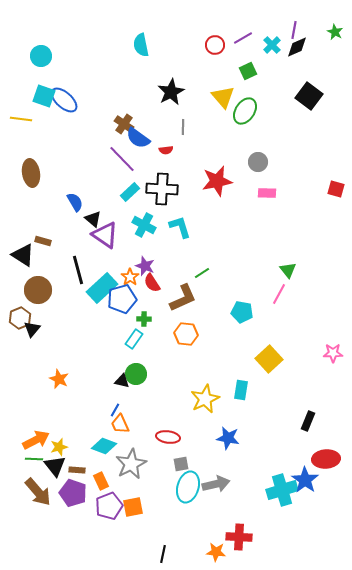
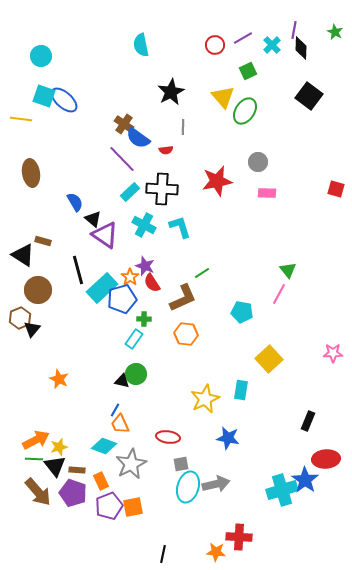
black diamond at (297, 47): moved 4 px right, 1 px down; rotated 65 degrees counterclockwise
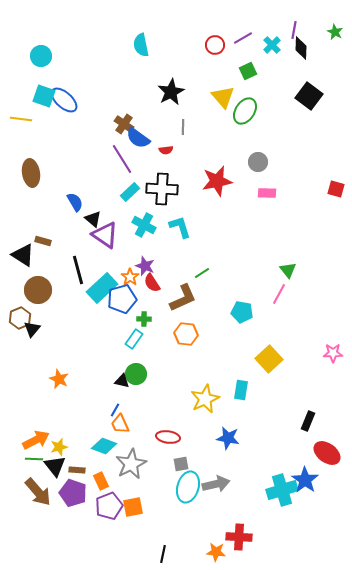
purple line at (122, 159): rotated 12 degrees clockwise
red ellipse at (326, 459): moved 1 px right, 6 px up; rotated 40 degrees clockwise
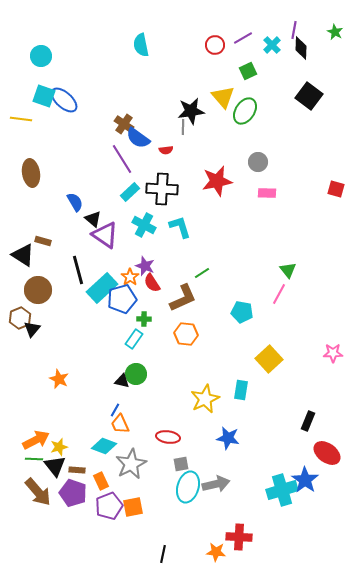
black star at (171, 92): moved 20 px right, 19 px down; rotated 20 degrees clockwise
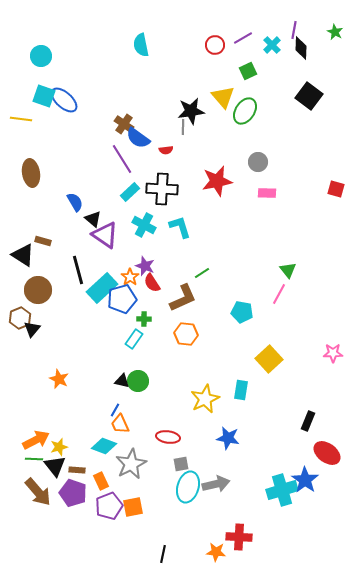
green circle at (136, 374): moved 2 px right, 7 px down
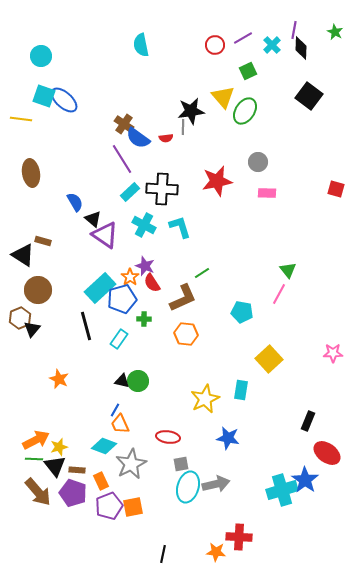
red semicircle at (166, 150): moved 12 px up
black line at (78, 270): moved 8 px right, 56 px down
cyan rectangle at (102, 288): moved 2 px left
cyan rectangle at (134, 339): moved 15 px left
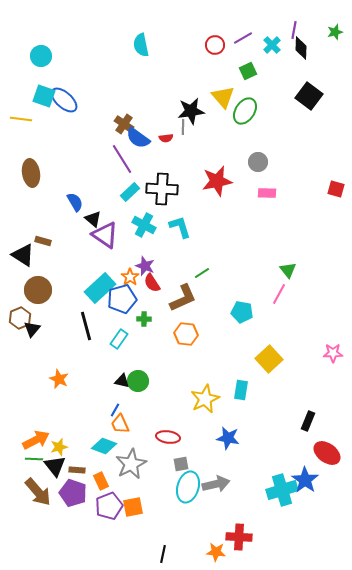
green star at (335, 32): rotated 28 degrees clockwise
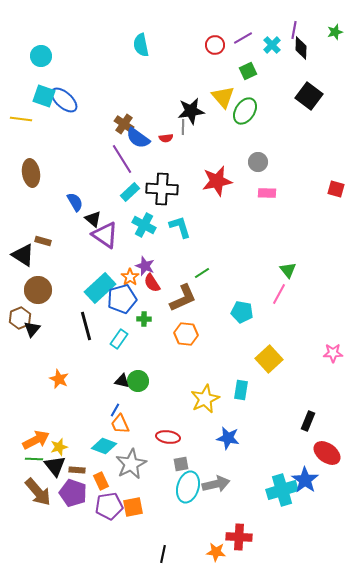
purple pentagon at (109, 506): rotated 12 degrees clockwise
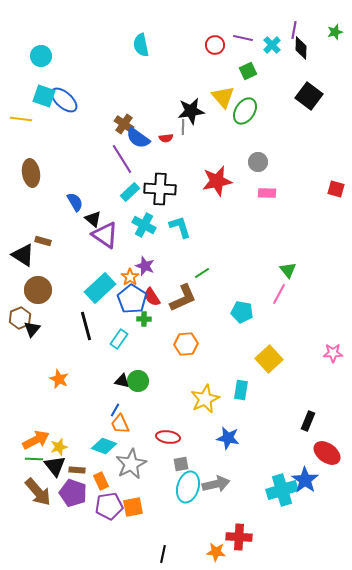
purple line at (243, 38): rotated 42 degrees clockwise
black cross at (162, 189): moved 2 px left
red semicircle at (152, 283): moved 14 px down
blue pentagon at (122, 299): moved 10 px right; rotated 24 degrees counterclockwise
orange hexagon at (186, 334): moved 10 px down; rotated 10 degrees counterclockwise
